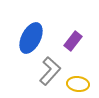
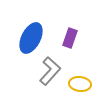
purple rectangle: moved 3 px left, 3 px up; rotated 18 degrees counterclockwise
yellow ellipse: moved 2 px right
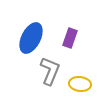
gray L-shape: rotated 20 degrees counterclockwise
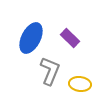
purple rectangle: rotated 66 degrees counterclockwise
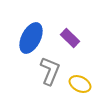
yellow ellipse: rotated 20 degrees clockwise
